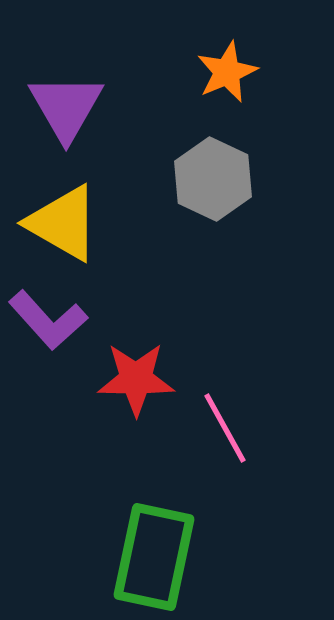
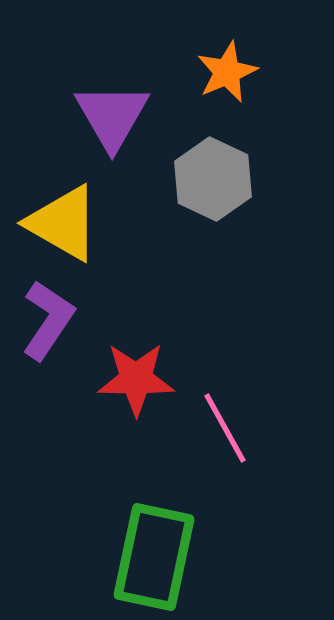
purple triangle: moved 46 px right, 9 px down
purple L-shape: rotated 104 degrees counterclockwise
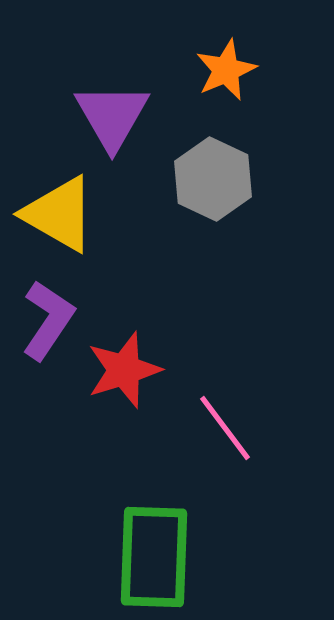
orange star: moved 1 px left, 2 px up
yellow triangle: moved 4 px left, 9 px up
red star: moved 12 px left, 9 px up; rotated 18 degrees counterclockwise
pink line: rotated 8 degrees counterclockwise
green rectangle: rotated 10 degrees counterclockwise
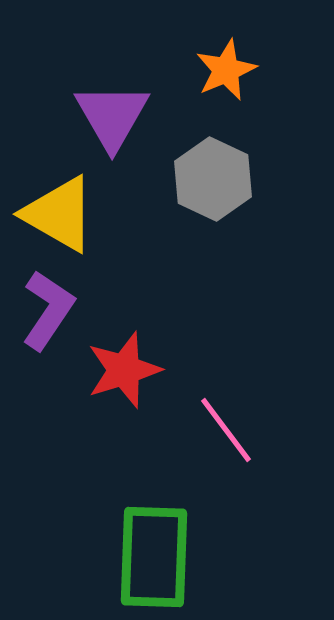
purple L-shape: moved 10 px up
pink line: moved 1 px right, 2 px down
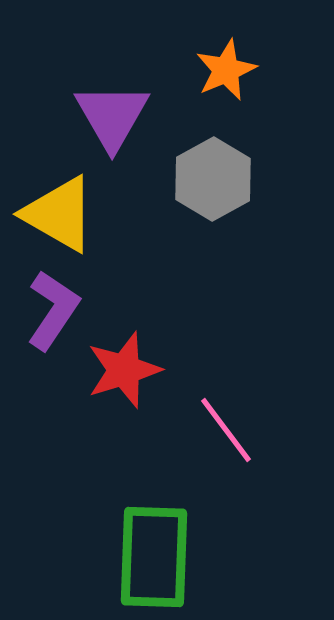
gray hexagon: rotated 6 degrees clockwise
purple L-shape: moved 5 px right
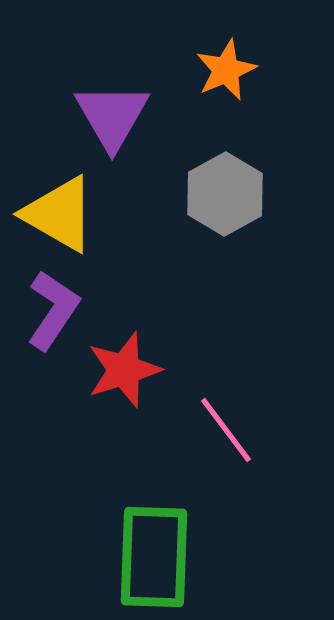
gray hexagon: moved 12 px right, 15 px down
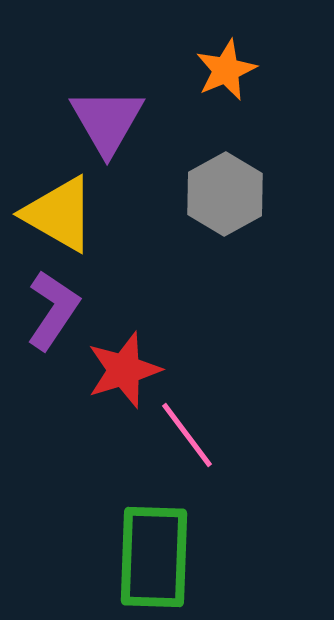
purple triangle: moved 5 px left, 5 px down
pink line: moved 39 px left, 5 px down
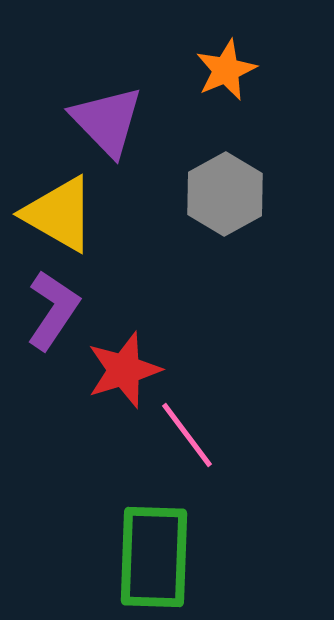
purple triangle: rotated 14 degrees counterclockwise
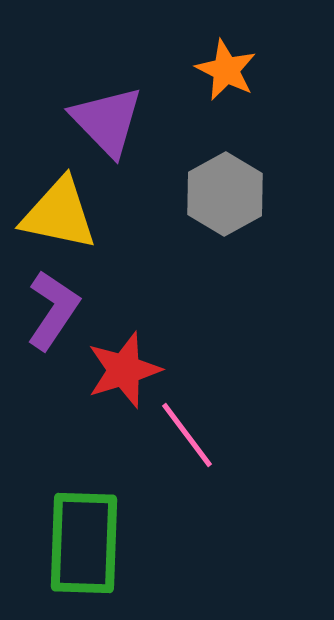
orange star: rotated 22 degrees counterclockwise
yellow triangle: rotated 18 degrees counterclockwise
green rectangle: moved 70 px left, 14 px up
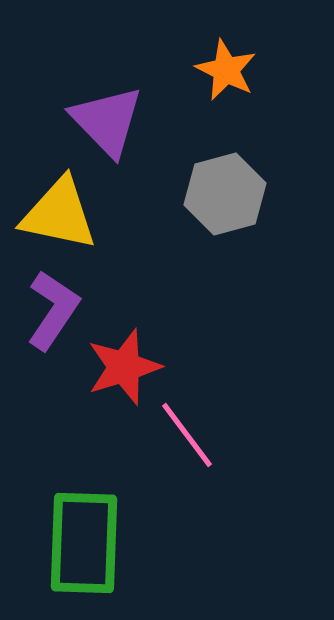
gray hexagon: rotated 14 degrees clockwise
red star: moved 3 px up
